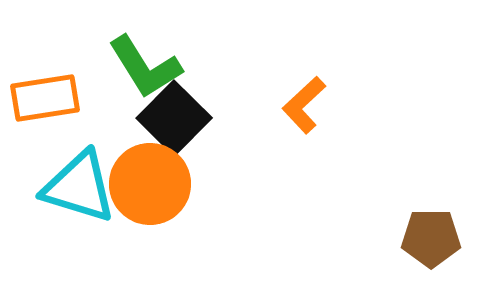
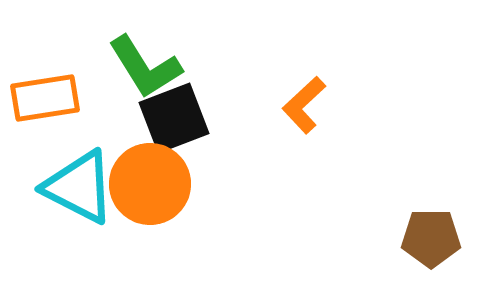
black square: rotated 24 degrees clockwise
cyan triangle: rotated 10 degrees clockwise
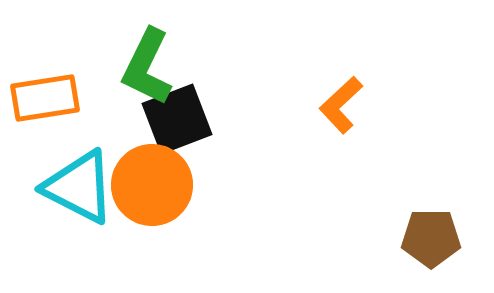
green L-shape: moved 2 px right; rotated 58 degrees clockwise
orange L-shape: moved 37 px right
black square: moved 3 px right, 1 px down
orange circle: moved 2 px right, 1 px down
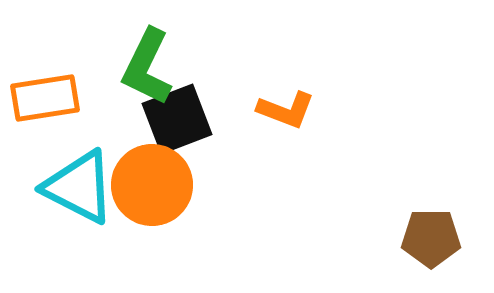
orange L-shape: moved 55 px left, 5 px down; rotated 116 degrees counterclockwise
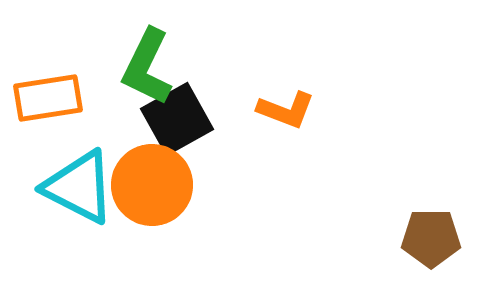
orange rectangle: moved 3 px right
black square: rotated 8 degrees counterclockwise
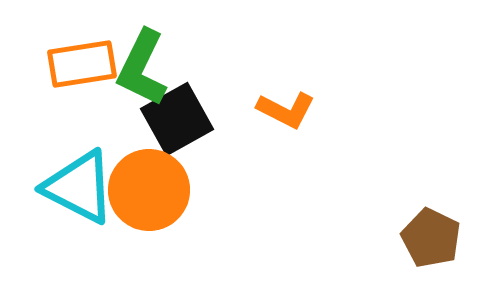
green L-shape: moved 5 px left, 1 px down
orange rectangle: moved 34 px right, 34 px up
orange L-shape: rotated 6 degrees clockwise
orange circle: moved 3 px left, 5 px down
brown pentagon: rotated 26 degrees clockwise
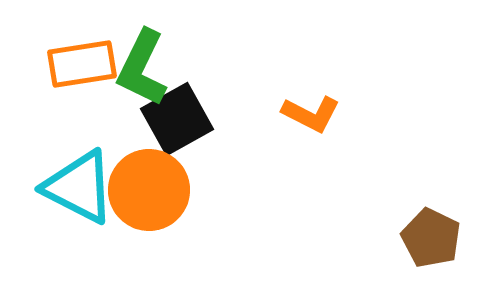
orange L-shape: moved 25 px right, 4 px down
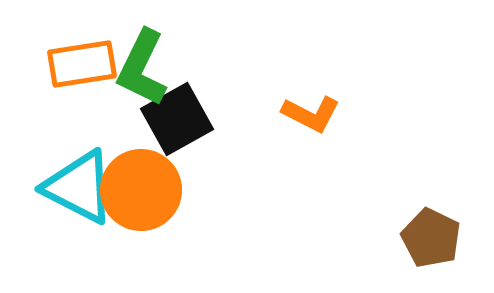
orange circle: moved 8 px left
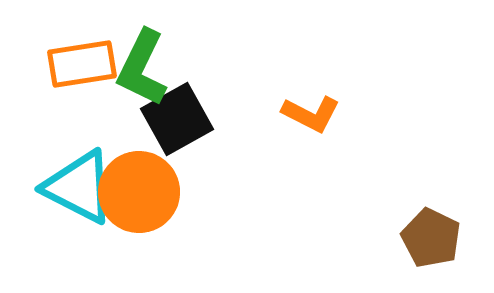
orange circle: moved 2 px left, 2 px down
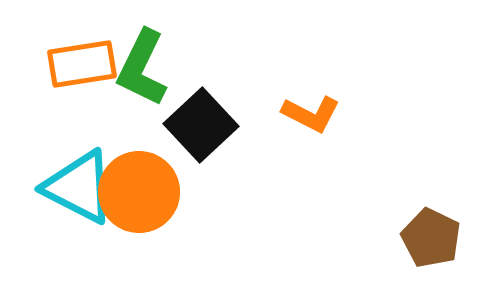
black square: moved 24 px right, 6 px down; rotated 14 degrees counterclockwise
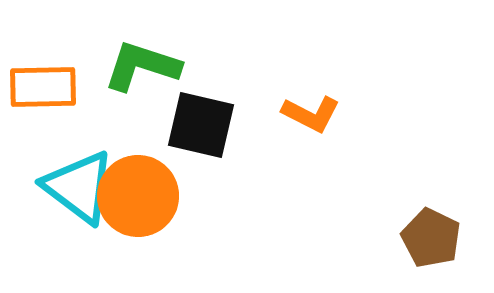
orange rectangle: moved 39 px left, 23 px down; rotated 8 degrees clockwise
green L-shape: moved 2 px up; rotated 82 degrees clockwise
black square: rotated 34 degrees counterclockwise
cyan triangle: rotated 10 degrees clockwise
orange circle: moved 1 px left, 4 px down
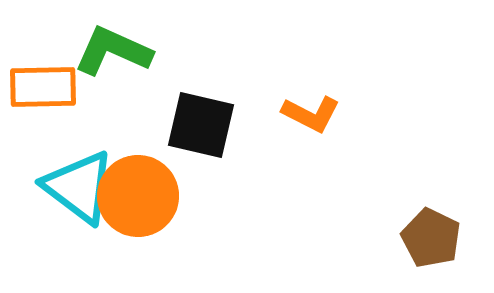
green L-shape: moved 29 px left, 15 px up; rotated 6 degrees clockwise
